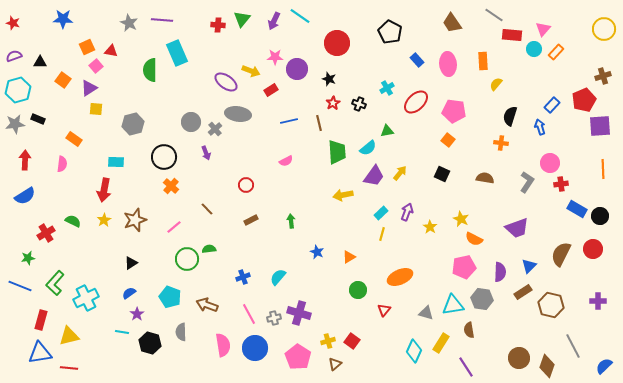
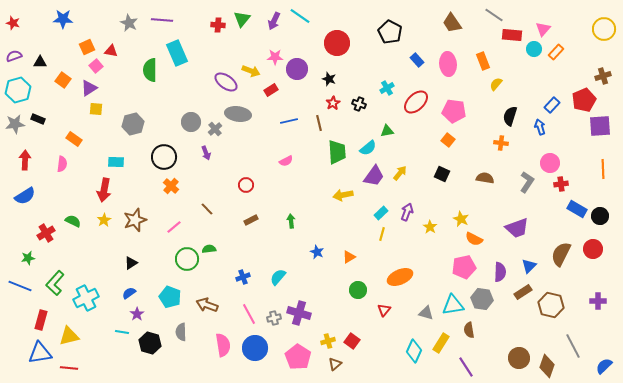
orange rectangle at (483, 61): rotated 18 degrees counterclockwise
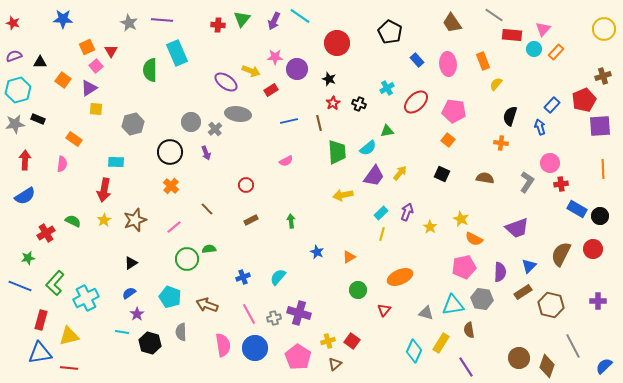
red triangle at (111, 51): rotated 48 degrees clockwise
black circle at (164, 157): moved 6 px right, 5 px up
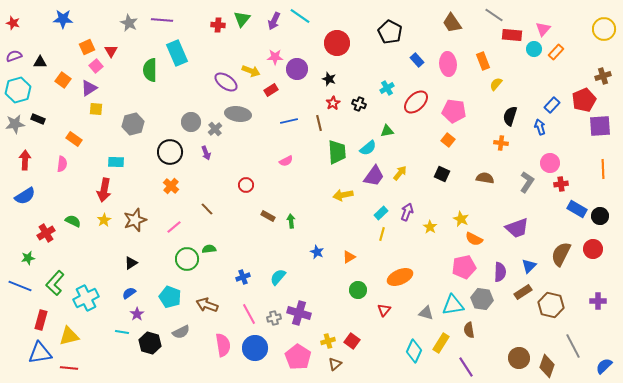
brown rectangle at (251, 220): moved 17 px right, 4 px up; rotated 56 degrees clockwise
gray semicircle at (181, 332): rotated 114 degrees counterclockwise
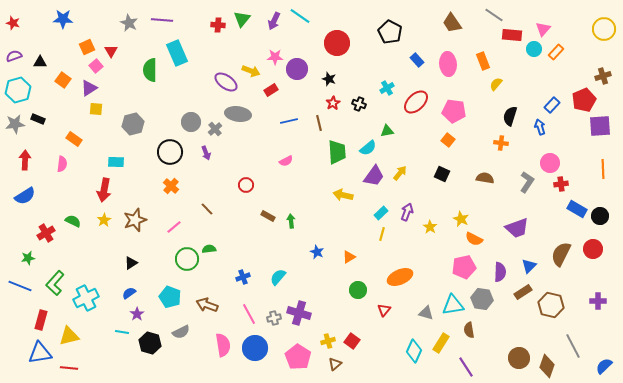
yellow arrow at (343, 195): rotated 24 degrees clockwise
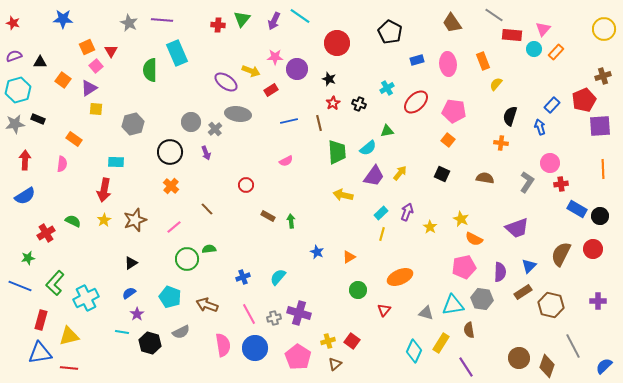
blue rectangle at (417, 60): rotated 64 degrees counterclockwise
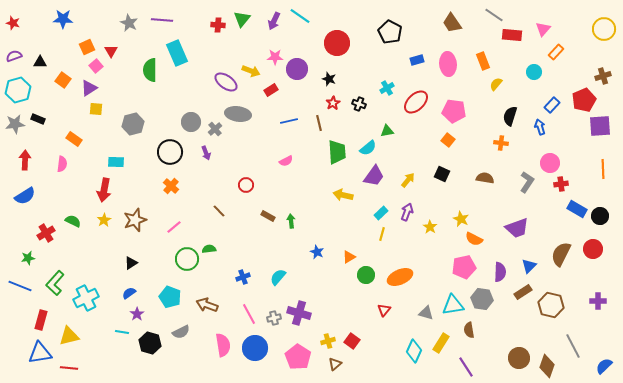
cyan circle at (534, 49): moved 23 px down
yellow arrow at (400, 173): moved 8 px right, 7 px down
brown line at (207, 209): moved 12 px right, 2 px down
green circle at (358, 290): moved 8 px right, 15 px up
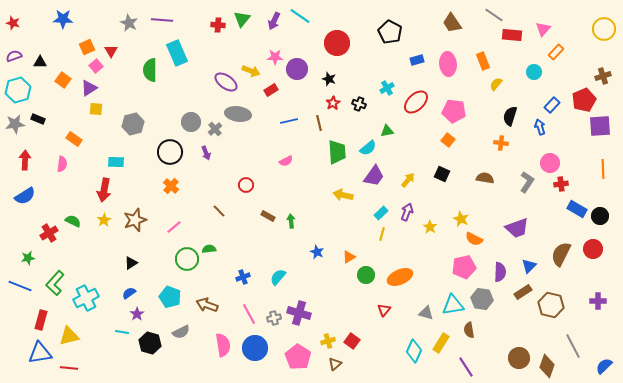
red cross at (46, 233): moved 3 px right
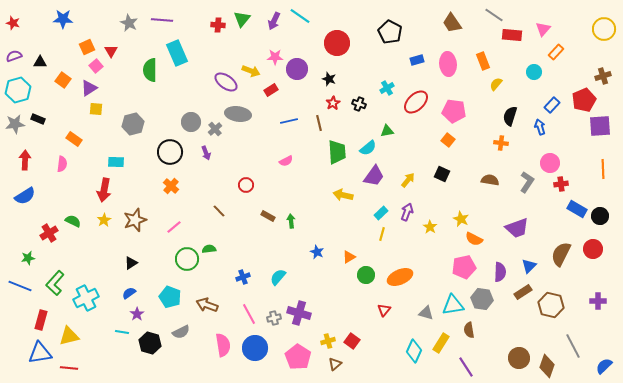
brown semicircle at (485, 178): moved 5 px right, 2 px down
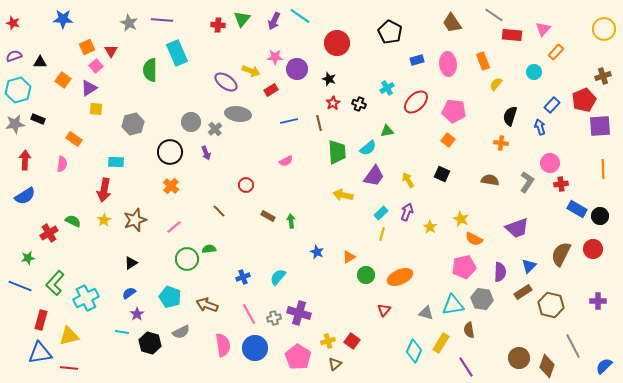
yellow arrow at (408, 180): rotated 70 degrees counterclockwise
